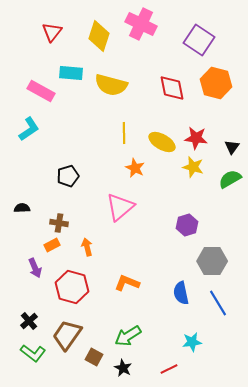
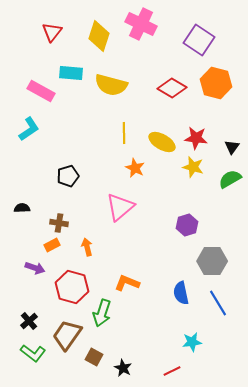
red diamond: rotated 48 degrees counterclockwise
purple arrow: rotated 48 degrees counterclockwise
green arrow: moved 26 px left, 23 px up; rotated 40 degrees counterclockwise
red line: moved 3 px right, 2 px down
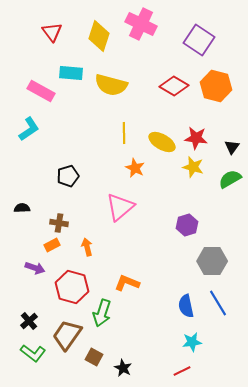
red triangle: rotated 15 degrees counterclockwise
orange hexagon: moved 3 px down
red diamond: moved 2 px right, 2 px up
blue semicircle: moved 5 px right, 13 px down
red line: moved 10 px right
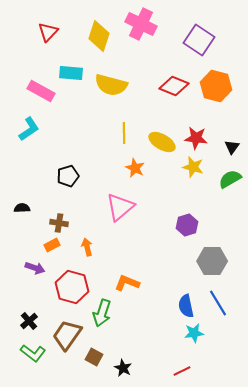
red triangle: moved 4 px left; rotated 20 degrees clockwise
red diamond: rotated 8 degrees counterclockwise
cyan star: moved 2 px right, 9 px up
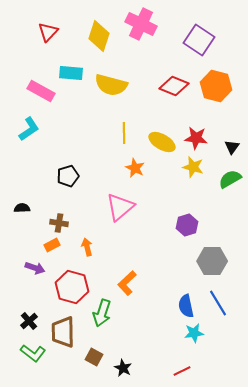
orange L-shape: rotated 65 degrees counterclockwise
brown trapezoid: moved 4 px left, 3 px up; rotated 36 degrees counterclockwise
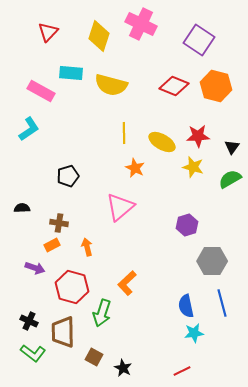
red star: moved 2 px right, 2 px up; rotated 10 degrees counterclockwise
blue line: moved 4 px right; rotated 16 degrees clockwise
black cross: rotated 24 degrees counterclockwise
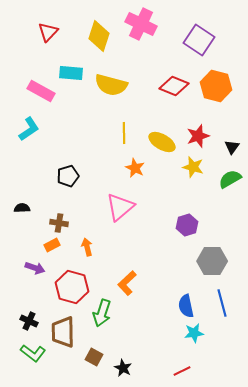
red star: rotated 15 degrees counterclockwise
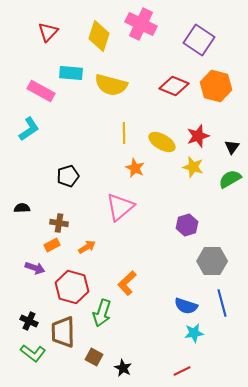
orange arrow: rotated 72 degrees clockwise
blue semicircle: rotated 60 degrees counterclockwise
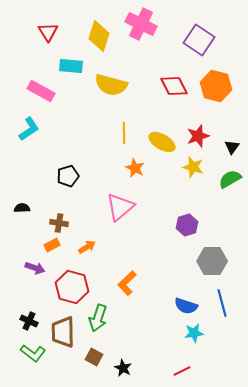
red triangle: rotated 15 degrees counterclockwise
cyan rectangle: moved 7 px up
red diamond: rotated 40 degrees clockwise
green arrow: moved 4 px left, 5 px down
